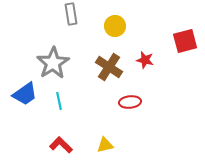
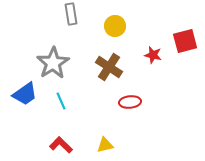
red star: moved 8 px right, 5 px up
cyan line: moved 2 px right; rotated 12 degrees counterclockwise
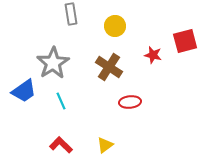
blue trapezoid: moved 1 px left, 3 px up
yellow triangle: rotated 24 degrees counterclockwise
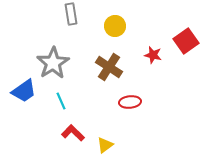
red square: moved 1 px right; rotated 20 degrees counterclockwise
red L-shape: moved 12 px right, 12 px up
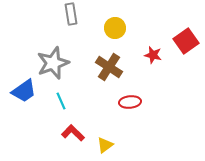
yellow circle: moved 2 px down
gray star: rotated 12 degrees clockwise
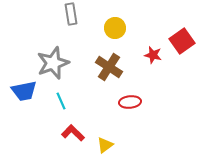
red square: moved 4 px left
blue trapezoid: rotated 24 degrees clockwise
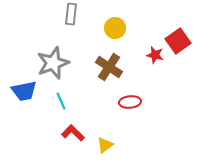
gray rectangle: rotated 15 degrees clockwise
red square: moved 4 px left
red star: moved 2 px right
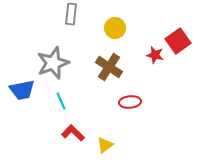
blue trapezoid: moved 2 px left, 1 px up
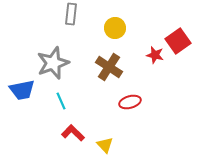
red ellipse: rotated 10 degrees counterclockwise
yellow triangle: rotated 36 degrees counterclockwise
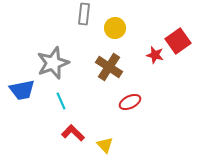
gray rectangle: moved 13 px right
red ellipse: rotated 10 degrees counterclockwise
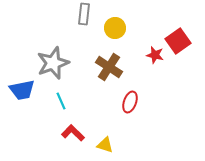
red ellipse: rotated 45 degrees counterclockwise
yellow triangle: rotated 30 degrees counterclockwise
